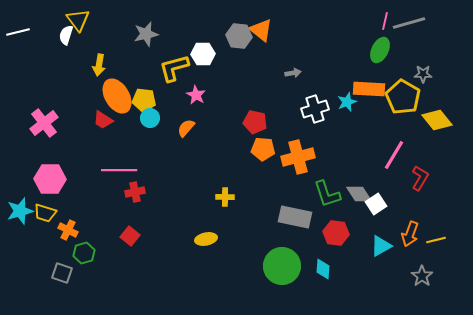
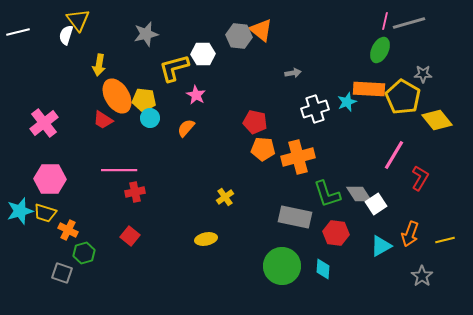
yellow cross at (225, 197): rotated 36 degrees counterclockwise
yellow line at (436, 240): moved 9 px right
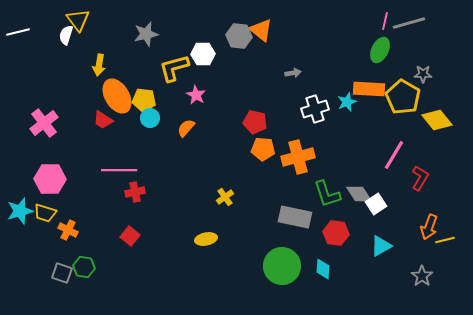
orange arrow at (410, 234): moved 19 px right, 7 px up
green hexagon at (84, 253): moved 14 px down; rotated 25 degrees clockwise
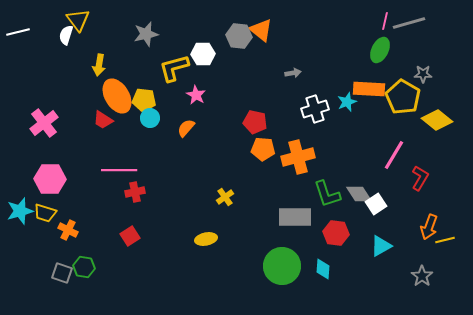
yellow diamond at (437, 120): rotated 12 degrees counterclockwise
gray rectangle at (295, 217): rotated 12 degrees counterclockwise
red square at (130, 236): rotated 18 degrees clockwise
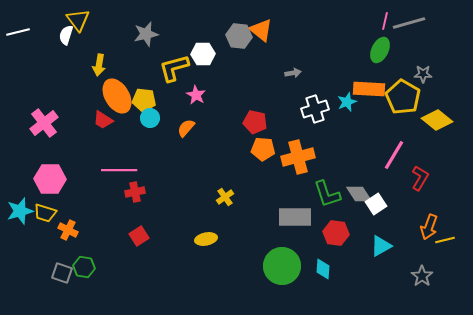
red square at (130, 236): moved 9 px right
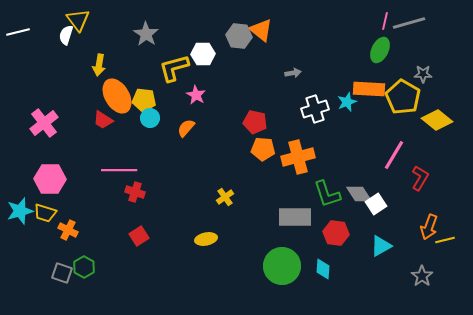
gray star at (146, 34): rotated 25 degrees counterclockwise
red cross at (135, 192): rotated 30 degrees clockwise
green hexagon at (84, 267): rotated 20 degrees clockwise
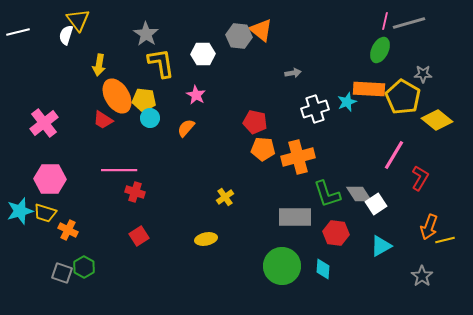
yellow L-shape at (174, 68): moved 13 px left, 5 px up; rotated 96 degrees clockwise
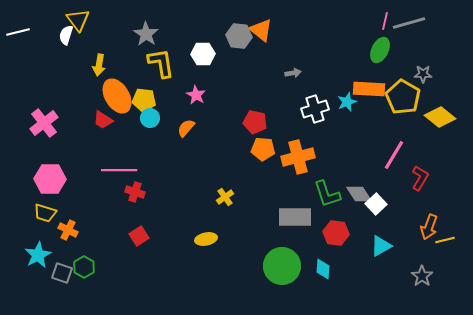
yellow diamond at (437, 120): moved 3 px right, 3 px up
white square at (376, 204): rotated 10 degrees counterclockwise
cyan star at (20, 211): moved 18 px right, 44 px down; rotated 12 degrees counterclockwise
